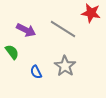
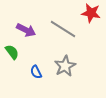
gray star: rotated 10 degrees clockwise
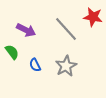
red star: moved 2 px right, 4 px down
gray line: moved 3 px right; rotated 16 degrees clockwise
gray star: moved 1 px right
blue semicircle: moved 1 px left, 7 px up
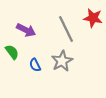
red star: moved 1 px down
gray line: rotated 16 degrees clockwise
gray star: moved 4 px left, 5 px up
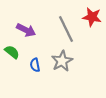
red star: moved 1 px left, 1 px up
green semicircle: rotated 14 degrees counterclockwise
blue semicircle: rotated 16 degrees clockwise
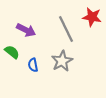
blue semicircle: moved 2 px left
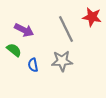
purple arrow: moved 2 px left
green semicircle: moved 2 px right, 2 px up
gray star: rotated 25 degrees clockwise
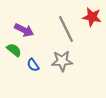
blue semicircle: rotated 24 degrees counterclockwise
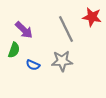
purple arrow: rotated 18 degrees clockwise
green semicircle: rotated 70 degrees clockwise
blue semicircle: rotated 32 degrees counterclockwise
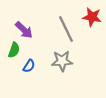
blue semicircle: moved 4 px left, 1 px down; rotated 80 degrees counterclockwise
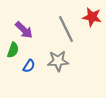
green semicircle: moved 1 px left
gray star: moved 4 px left
